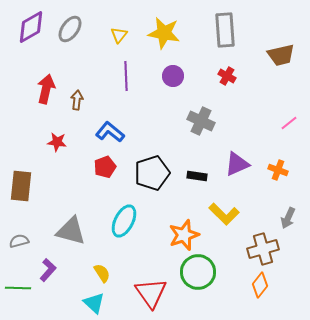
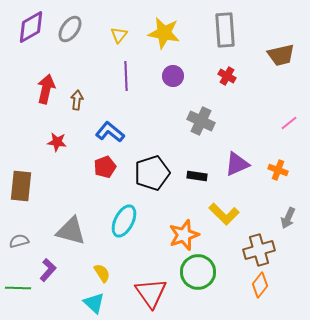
brown cross: moved 4 px left, 1 px down
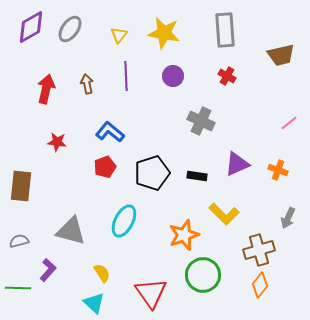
brown arrow: moved 10 px right, 16 px up; rotated 18 degrees counterclockwise
green circle: moved 5 px right, 3 px down
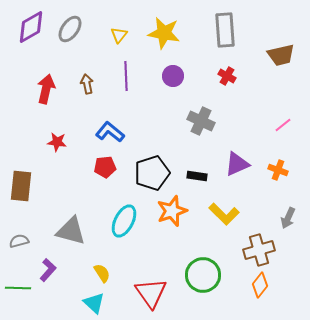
pink line: moved 6 px left, 2 px down
red pentagon: rotated 15 degrees clockwise
orange star: moved 12 px left, 24 px up
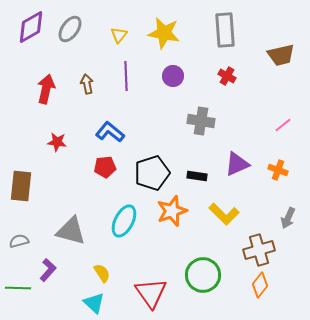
gray cross: rotated 16 degrees counterclockwise
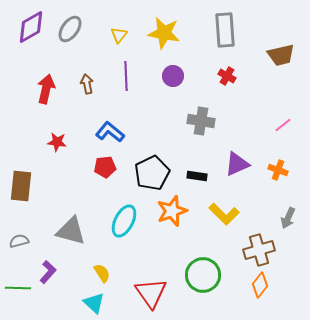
black pentagon: rotated 8 degrees counterclockwise
purple L-shape: moved 2 px down
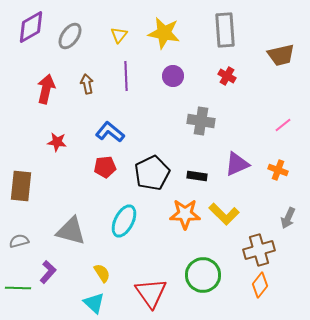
gray ellipse: moved 7 px down
orange star: moved 13 px right, 3 px down; rotated 20 degrees clockwise
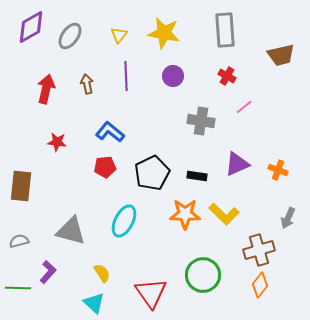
pink line: moved 39 px left, 18 px up
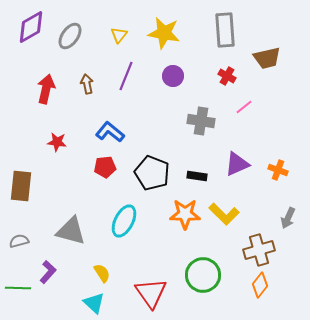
brown trapezoid: moved 14 px left, 3 px down
purple line: rotated 24 degrees clockwise
black pentagon: rotated 24 degrees counterclockwise
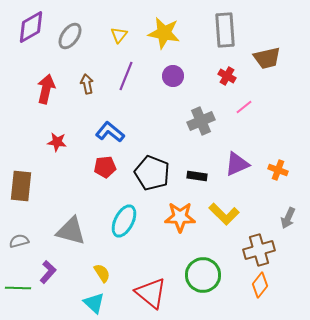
gray cross: rotated 32 degrees counterclockwise
orange star: moved 5 px left, 3 px down
red triangle: rotated 16 degrees counterclockwise
